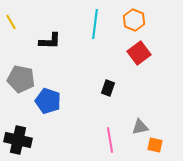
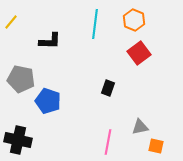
yellow line: rotated 70 degrees clockwise
pink line: moved 2 px left, 2 px down; rotated 20 degrees clockwise
orange square: moved 1 px right, 1 px down
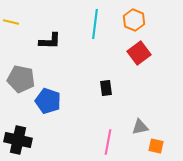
yellow line: rotated 63 degrees clockwise
black rectangle: moved 2 px left; rotated 28 degrees counterclockwise
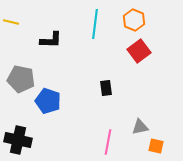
black L-shape: moved 1 px right, 1 px up
red square: moved 2 px up
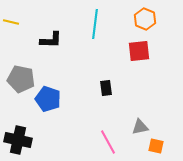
orange hexagon: moved 11 px right, 1 px up
red square: rotated 30 degrees clockwise
blue pentagon: moved 2 px up
pink line: rotated 40 degrees counterclockwise
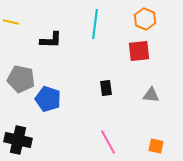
gray triangle: moved 11 px right, 32 px up; rotated 18 degrees clockwise
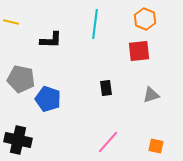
gray triangle: rotated 24 degrees counterclockwise
pink line: rotated 70 degrees clockwise
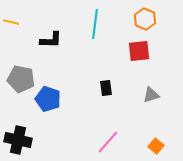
orange square: rotated 28 degrees clockwise
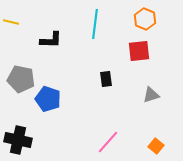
black rectangle: moved 9 px up
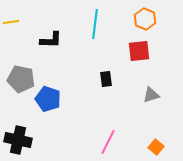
yellow line: rotated 21 degrees counterclockwise
pink line: rotated 15 degrees counterclockwise
orange square: moved 1 px down
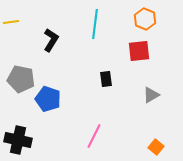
black L-shape: rotated 60 degrees counterclockwise
gray triangle: rotated 12 degrees counterclockwise
pink line: moved 14 px left, 6 px up
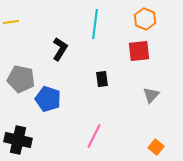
black L-shape: moved 9 px right, 9 px down
black rectangle: moved 4 px left
gray triangle: rotated 18 degrees counterclockwise
